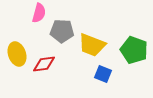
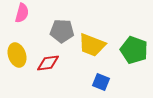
pink semicircle: moved 17 px left
yellow ellipse: moved 1 px down
red diamond: moved 4 px right, 1 px up
blue square: moved 2 px left, 8 px down
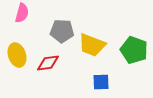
blue square: rotated 24 degrees counterclockwise
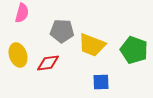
yellow ellipse: moved 1 px right
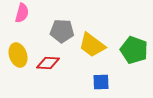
yellow trapezoid: rotated 16 degrees clockwise
red diamond: rotated 10 degrees clockwise
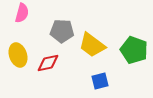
red diamond: rotated 15 degrees counterclockwise
blue square: moved 1 px left, 1 px up; rotated 12 degrees counterclockwise
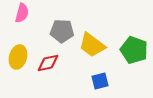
yellow ellipse: moved 2 px down; rotated 35 degrees clockwise
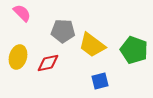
pink semicircle: rotated 60 degrees counterclockwise
gray pentagon: moved 1 px right
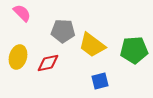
green pentagon: rotated 24 degrees counterclockwise
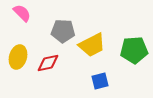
yellow trapezoid: rotated 64 degrees counterclockwise
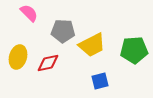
pink semicircle: moved 7 px right
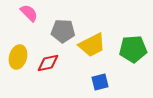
green pentagon: moved 1 px left, 1 px up
blue square: moved 1 px down
